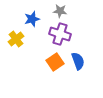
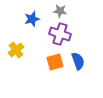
yellow cross: moved 11 px down
orange square: rotated 18 degrees clockwise
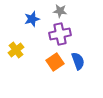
purple cross: rotated 30 degrees counterclockwise
orange square: rotated 18 degrees counterclockwise
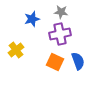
gray star: moved 1 px right, 1 px down
orange square: rotated 30 degrees counterclockwise
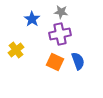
blue star: rotated 21 degrees counterclockwise
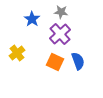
purple cross: rotated 30 degrees counterclockwise
yellow cross: moved 1 px right, 3 px down
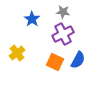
gray star: moved 2 px right
purple cross: moved 3 px right; rotated 15 degrees clockwise
blue semicircle: moved 1 px up; rotated 48 degrees clockwise
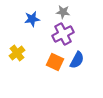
blue star: rotated 28 degrees clockwise
blue semicircle: moved 1 px left
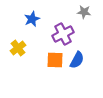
gray star: moved 21 px right
blue star: rotated 14 degrees counterclockwise
yellow cross: moved 1 px right, 5 px up
orange square: moved 2 px up; rotated 24 degrees counterclockwise
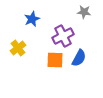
purple cross: moved 2 px down
blue semicircle: moved 2 px right, 2 px up
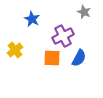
gray star: rotated 16 degrees clockwise
blue star: rotated 21 degrees counterclockwise
yellow cross: moved 3 px left, 2 px down
orange square: moved 3 px left, 2 px up
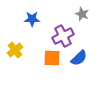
gray star: moved 2 px left, 2 px down
blue star: rotated 28 degrees counterclockwise
blue semicircle: rotated 18 degrees clockwise
